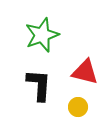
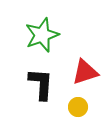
red triangle: rotated 32 degrees counterclockwise
black L-shape: moved 2 px right, 1 px up
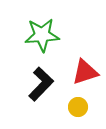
green star: rotated 16 degrees clockwise
black L-shape: rotated 40 degrees clockwise
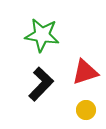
green star: rotated 12 degrees clockwise
yellow circle: moved 8 px right, 3 px down
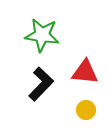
red triangle: rotated 24 degrees clockwise
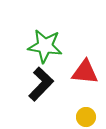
green star: moved 3 px right, 11 px down
yellow circle: moved 7 px down
